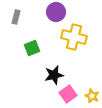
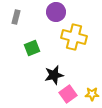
yellow star: moved 2 px up; rotated 24 degrees counterclockwise
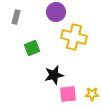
pink square: rotated 30 degrees clockwise
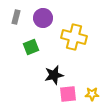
purple circle: moved 13 px left, 6 px down
green square: moved 1 px left, 1 px up
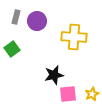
purple circle: moved 6 px left, 3 px down
yellow cross: rotated 10 degrees counterclockwise
green square: moved 19 px left, 2 px down; rotated 14 degrees counterclockwise
yellow star: rotated 24 degrees counterclockwise
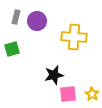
green square: rotated 21 degrees clockwise
yellow star: rotated 16 degrees counterclockwise
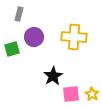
gray rectangle: moved 3 px right, 3 px up
purple circle: moved 3 px left, 16 px down
black star: moved 1 px left, 1 px down; rotated 18 degrees counterclockwise
pink square: moved 3 px right
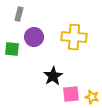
green square: rotated 21 degrees clockwise
yellow star: moved 3 px down; rotated 16 degrees counterclockwise
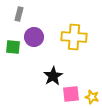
green square: moved 1 px right, 2 px up
